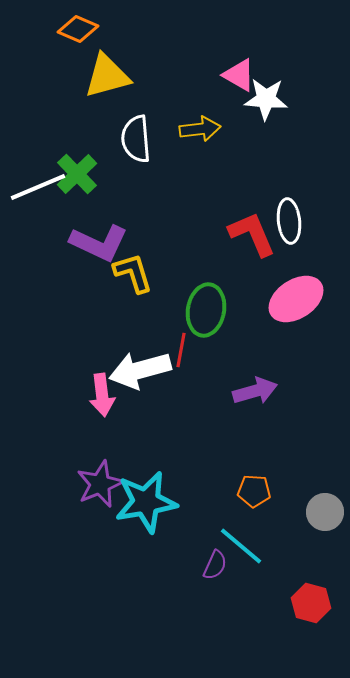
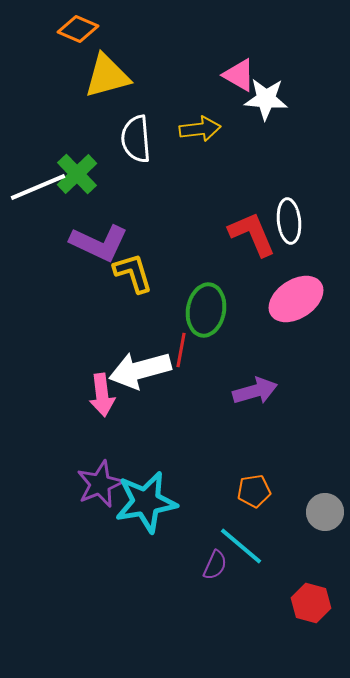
orange pentagon: rotated 12 degrees counterclockwise
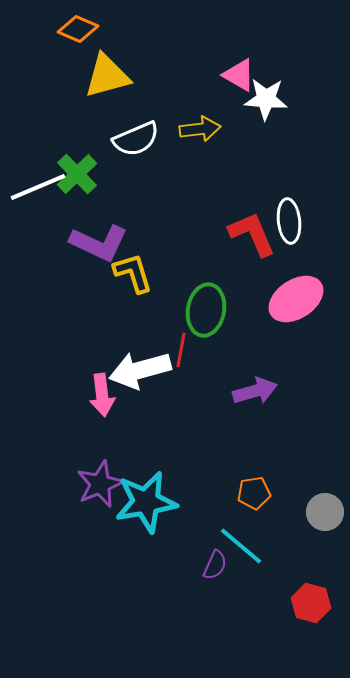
white semicircle: rotated 108 degrees counterclockwise
orange pentagon: moved 2 px down
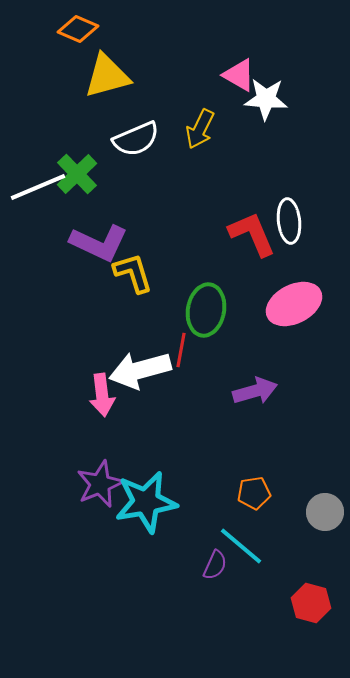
yellow arrow: rotated 123 degrees clockwise
pink ellipse: moved 2 px left, 5 px down; rotated 6 degrees clockwise
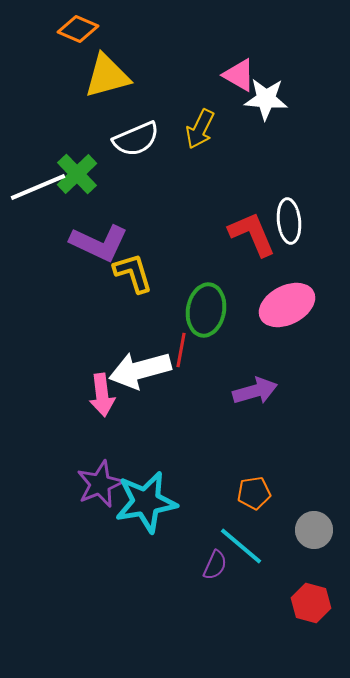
pink ellipse: moved 7 px left, 1 px down
gray circle: moved 11 px left, 18 px down
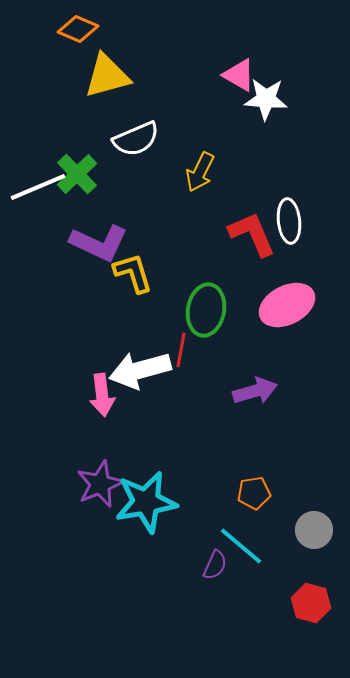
yellow arrow: moved 43 px down
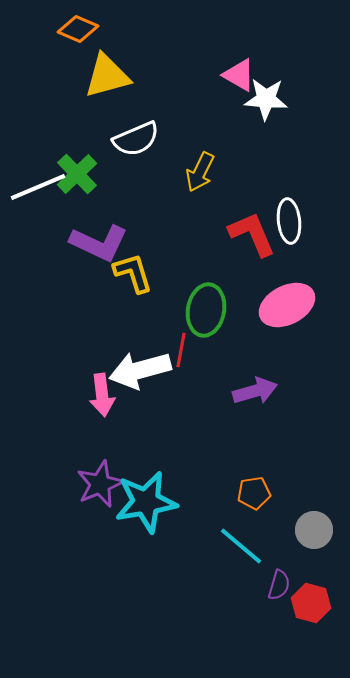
purple semicircle: moved 64 px right, 20 px down; rotated 8 degrees counterclockwise
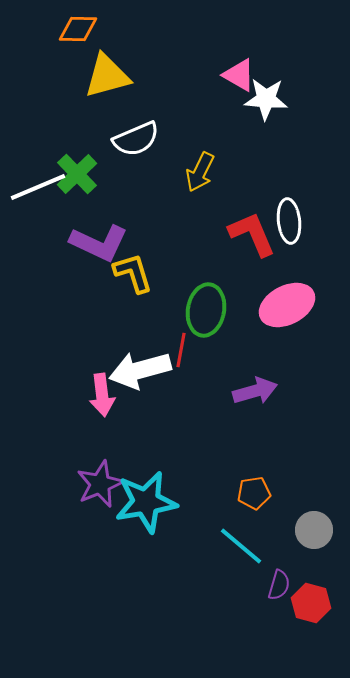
orange diamond: rotated 21 degrees counterclockwise
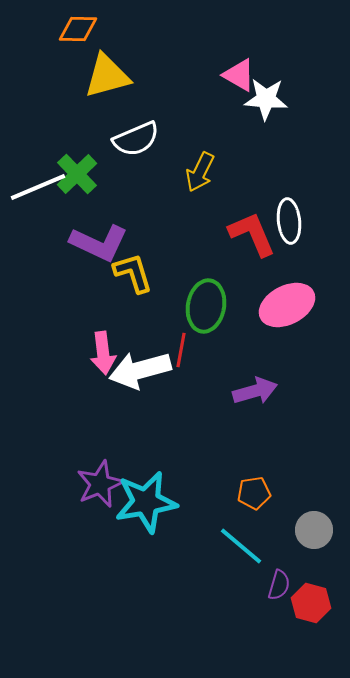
green ellipse: moved 4 px up
pink arrow: moved 1 px right, 42 px up
